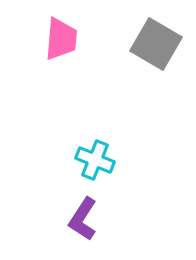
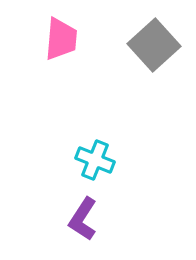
gray square: moved 2 px left, 1 px down; rotated 18 degrees clockwise
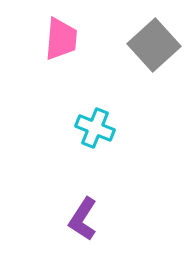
cyan cross: moved 32 px up
